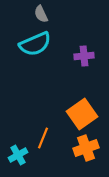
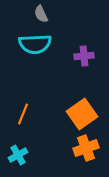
cyan semicircle: rotated 20 degrees clockwise
orange line: moved 20 px left, 24 px up
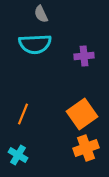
cyan cross: rotated 30 degrees counterclockwise
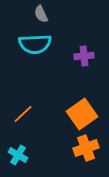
orange line: rotated 25 degrees clockwise
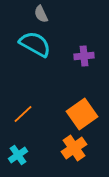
cyan semicircle: rotated 148 degrees counterclockwise
orange cross: moved 12 px left; rotated 15 degrees counterclockwise
cyan cross: rotated 24 degrees clockwise
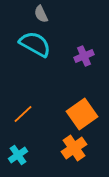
purple cross: rotated 18 degrees counterclockwise
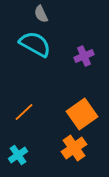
orange line: moved 1 px right, 2 px up
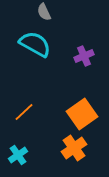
gray semicircle: moved 3 px right, 2 px up
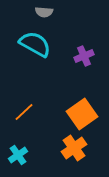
gray semicircle: rotated 60 degrees counterclockwise
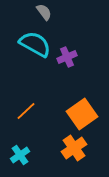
gray semicircle: rotated 132 degrees counterclockwise
purple cross: moved 17 px left, 1 px down
orange line: moved 2 px right, 1 px up
cyan cross: moved 2 px right
